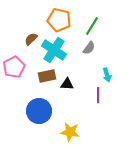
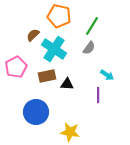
orange pentagon: moved 4 px up
brown semicircle: moved 2 px right, 4 px up
cyan cross: moved 1 px up
pink pentagon: moved 2 px right
cyan arrow: rotated 40 degrees counterclockwise
blue circle: moved 3 px left, 1 px down
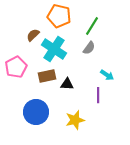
yellow star: moved 5 px right, 12 px up; rotated 24 degrees counterclockwise
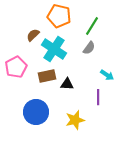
purple line: moved 2 px down
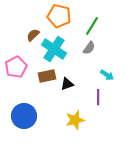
black triangle: rotated 24 degrees counterclockwise
blue circle: moved 12 px left, 4 px down
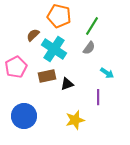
cyan arrow: moved 2 px up
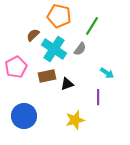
gray semicircle: moved 9 px left, 1 px down
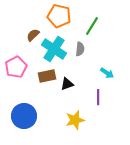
gray semicircle: rotated 32 degrees counterclockwise
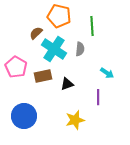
green line: rotated 36 degrees counterclockwise
brown semicircle: moved 3 px right, 2 px up
pink pentagon: rotated 15 degrees counterclockwise
brown rectangle: moved 4 px left
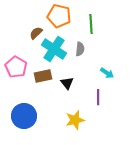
green line: moved 1 px left, 2 px up
black triangle: moved 1 px up; rotated 48 degrees counterclockwise
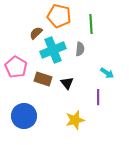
cyan cross: moved 1 px left, 1 px down; rotated 35 degrees clockwise
brown rectangle: moved 3 px down; rotated 30 degrees clockwise
